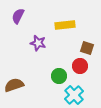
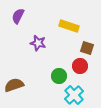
yellow rectangle: moved 4 px right, 1 px down; rotated 24 degrees clockwise
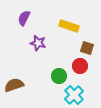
purple semicircle: moved 6 px right, 2 px down
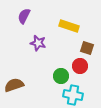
purple semicircle: moved 2 px up
green circle: moved 2 px right
cyan cross: moved 1 px left; rotated 36 degrees counterclockwise
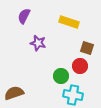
yellow rectangle: moved 4 px up
brown semicircle: moved 8 px down
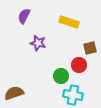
brown square: moved 3 px right; rotated 32 degrees counterclockwise
red circle: moved 1 px left, 1 px up
